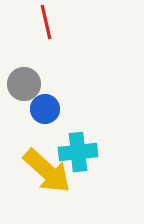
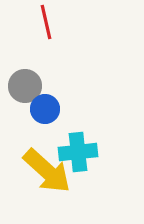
gray circle: moved 1 px right, 2 px down
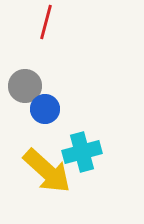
red line: rotated 28 degrees clockwise
cyan cross: moved 4 px right; rotated 9 degrees counterclockwise
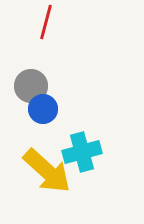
gray circle: moved 6 px right
blue circle: moved 2 px left
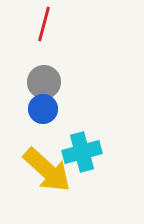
red line: moved 2 px left, 2 px down
gray circle: moved 13 px right, 4 px up
yellow arrow: moved 1 px up
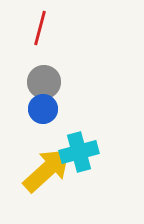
red line: moved 4 px left, 4 px down
cyan cross: moved 3 px left
yellow arrow: rotated 84 degrees counterclockwise
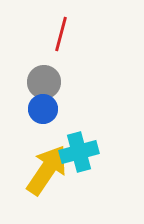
red line: moved 21 px right, 6 px down
yellow arrow: rotated 14 degrees counterclockwise
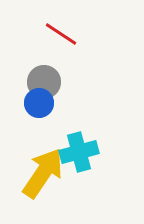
red line: rotated 72 degrees counterclockwise
blue circle: moved 4 px left, 6 px up
yellow arrow: moved 4 px left, 3 px down
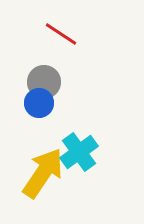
cyan cross: rotated 21 degrees counterclockwise
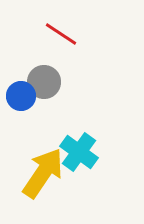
blue circle: moved 18 px left, 7 px up
cyan cross: rotated 18 degrees counterclockwise
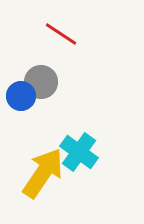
gray circle: moved 3 px left
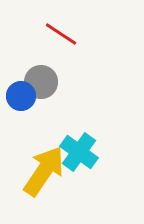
yellow arrow: moved 1 px right, 2 px up
